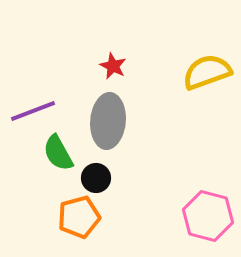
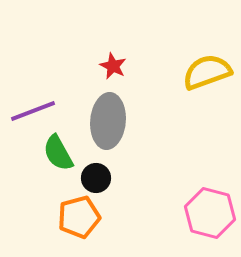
pink hexagon: moved 2 px right, 3 px up
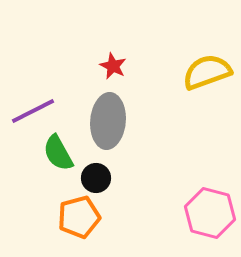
purple line: rotated 6 degrees counterclockwise
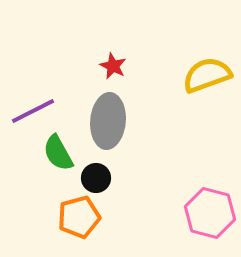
yellow semicircle: moved 3 px down
